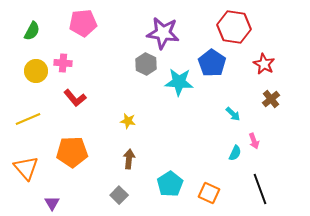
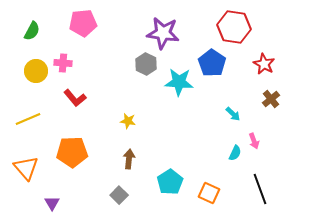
cyan pentagon: moved 2 px up
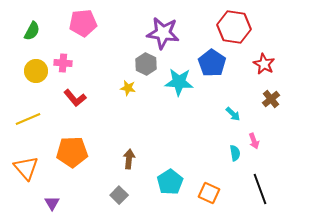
yellow star: moved 33 px up
cyan semicircle: rotated 35 degrees counterclockwise
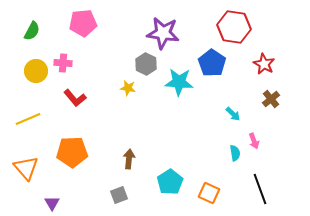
gray square: rotated 24 degrees clockwise
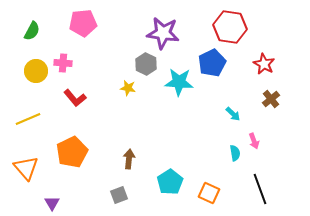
red hexagon: moved 4 px left
blue pentagon: rotated 12 degrees clockwise
orange pentagon: rotated 24 degrees counterclockwise
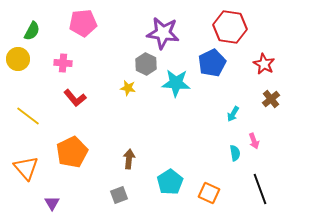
yellow circle: moved 18 px left, 12 px up
cyan star: moved 3 px left, 1 px down
cyan arrow: rotated 77 degrees clockwise
yellow line: moved 3 px up; rotated 60 degrees clockwise
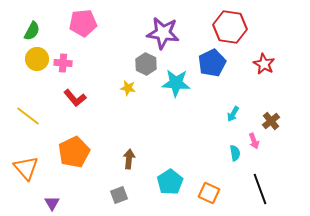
yellow circle: moved 19 px right
brown cross: moved 22 px down
orange pentagon: moved 2 px right
